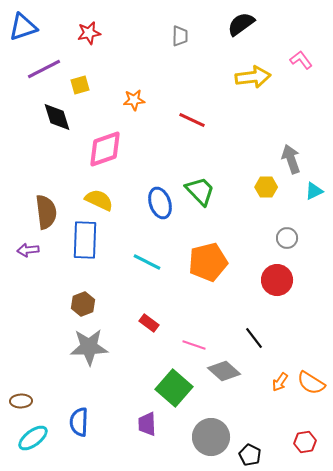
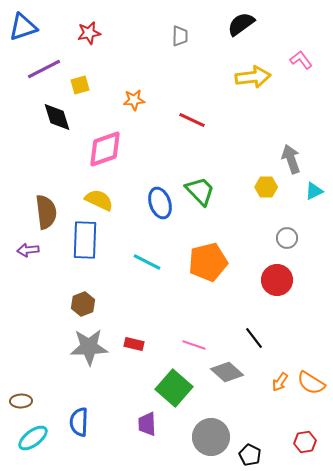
red rectangle at (149, 323): moved 15 px left, 21 px down; rotated 24 degrees counterclockwise
gray diamond at (224, 371): moved 3 px right, 1 px down
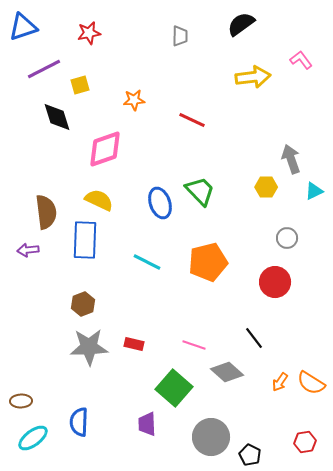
red circle at (277, 280): moved 2 px left, 2 px down
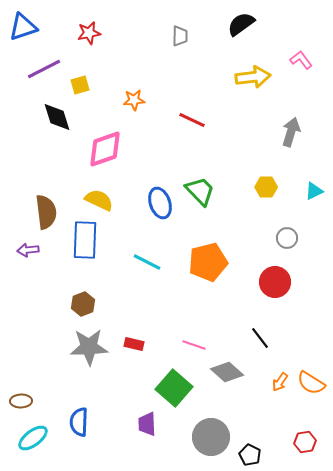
gray arrow at (291, 159): moved 27 px up; rotated 36 degrees clockwise
black line at (254, 338): moved 6 px right
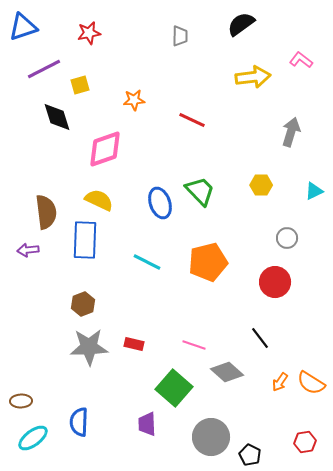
pink L-shape at (301, 60): rotated 15 degrees counterclockwise
yellow hexagon at (266, 187): moved 5 px left, 2 px up
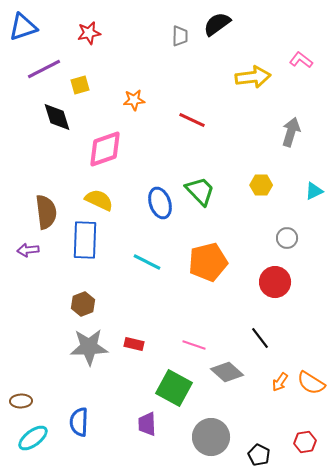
black semicircle at (241, 24): moved 24 px left
green square at (174, 388): rotated 12 degrees counterclockwise
black pentagon at (250, 455): moved 9 px right
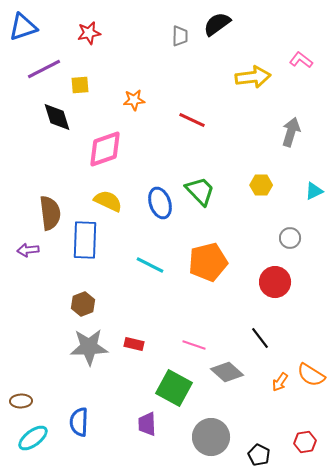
yellow square at (80, 85): rotated 12 degrees clockwise
yellow semicircle at (99, 200): moved 9 px right, 1 px down
brown semicircle at (46, 212): moved 4 px right, 1 px down
gray circle at (287, 238): moved 3 px right
cyan line at (147, 262): moved 3 px right, 3 px down
orange semicircle at (311, 383): moved 8 px up
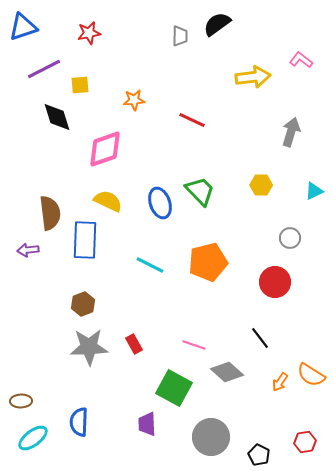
red rectangle at (134, 344): rotated 48 degrees clockwise
